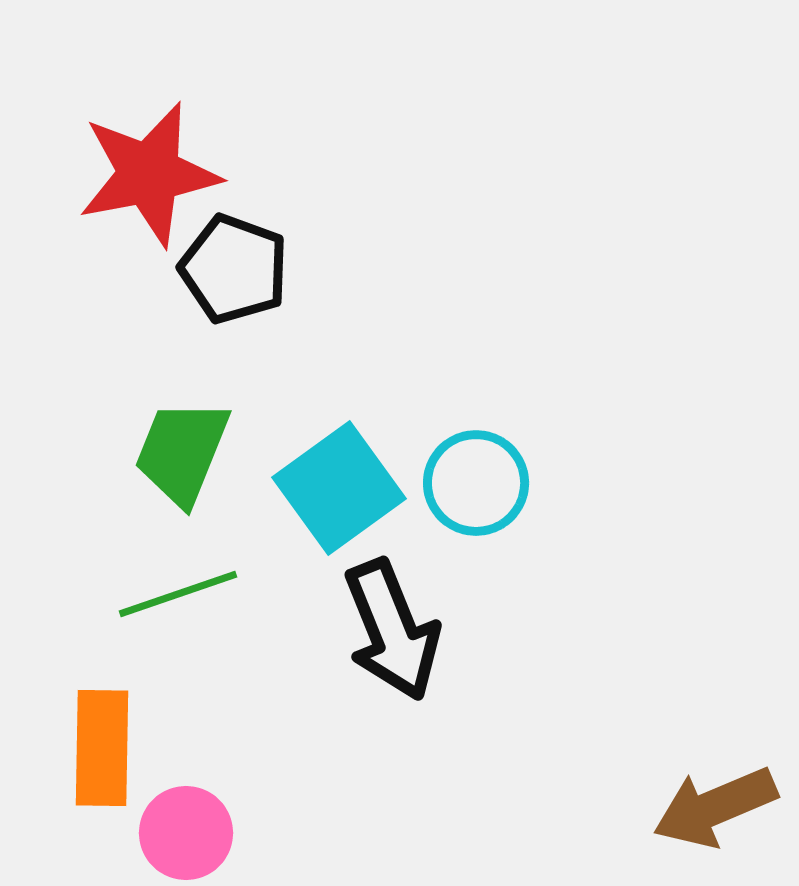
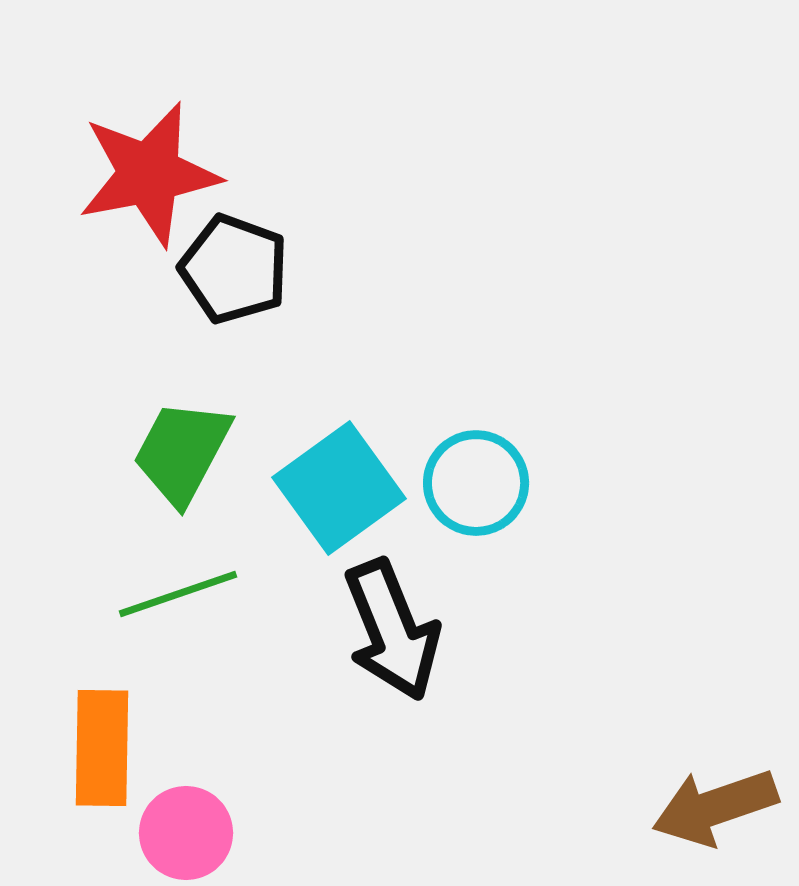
green trapezoid: rotated 6 degrees clockwise
brown arrow: rotated 4 degrees clockwise
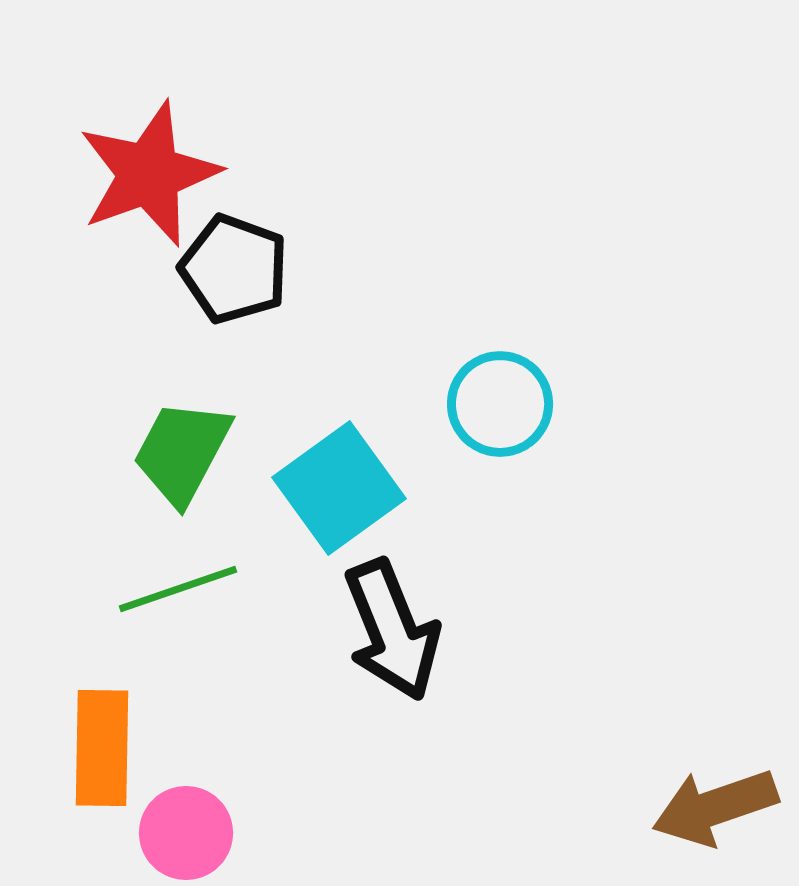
red star: rotated 9 degrees counterclockwise
cyan circle: moved 24 px right, 79 px up
green line: moved 5 px up
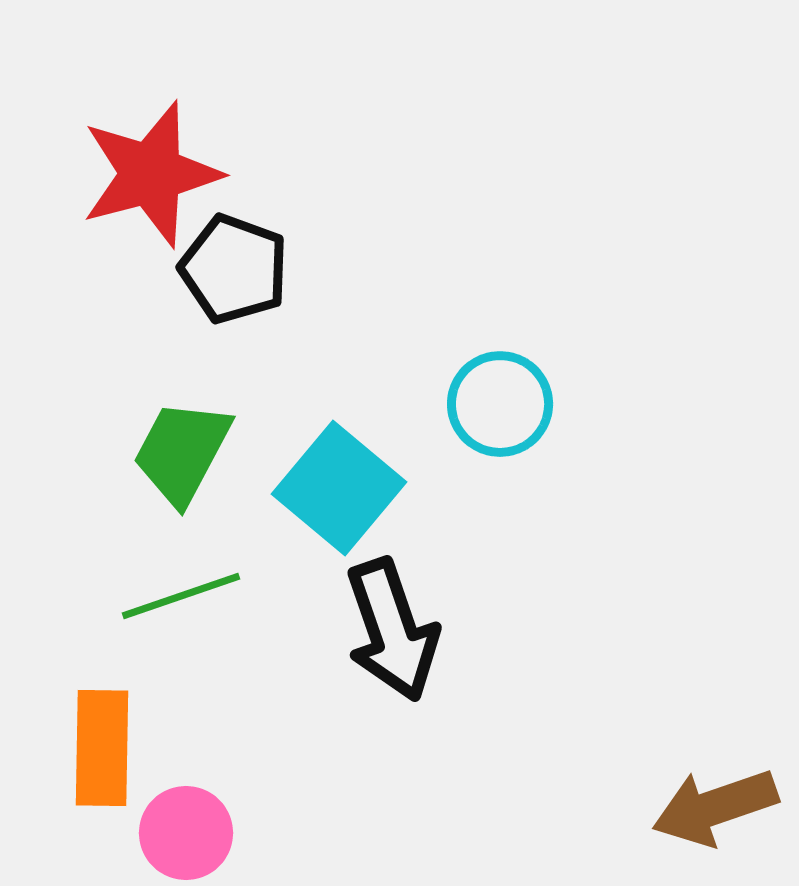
red star: moved 2 px right; rotated 5 degrees clockwise
cyan square: rotated 14 degrees counterclockwise
green line: moved 3 px right, 7 px down
black arrow: rotated 3 degrees clockwise
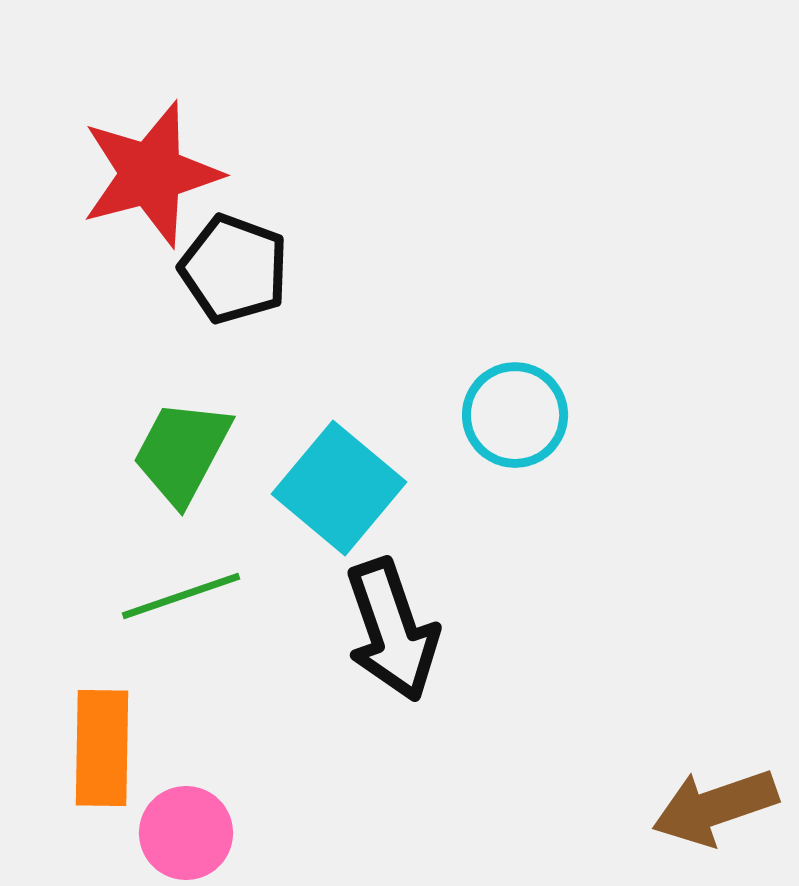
cyan circle: moved 15 px right, 11 px down
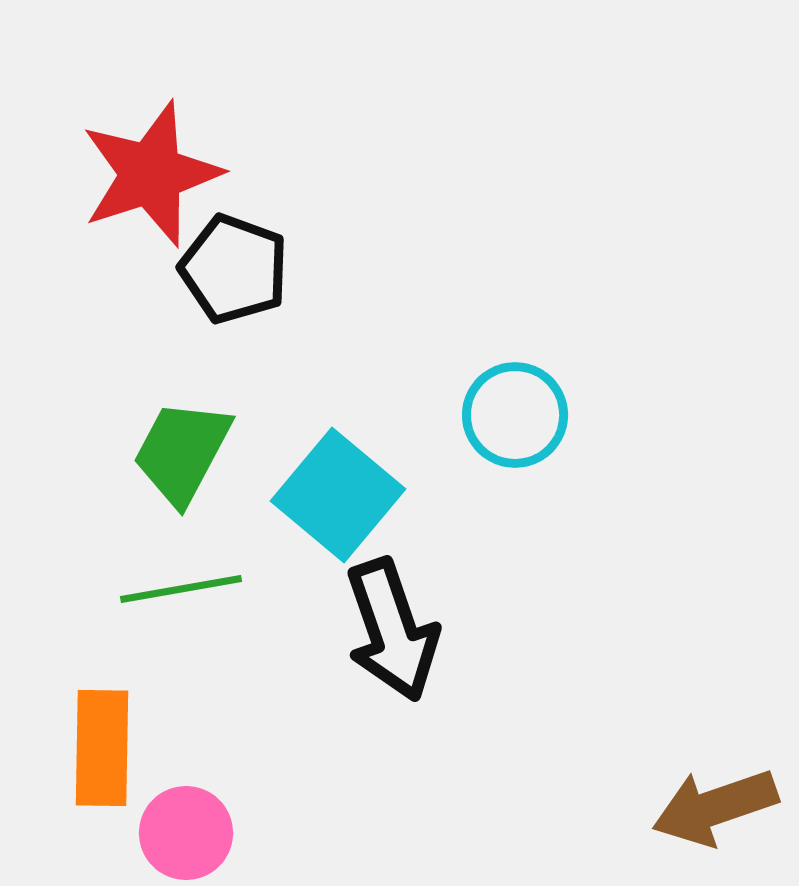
red star: rotated 3 degrees counterclockwise
cyan square: moved 1 px left, 7 px down
green line: moved 7 px up; rotated 9 degrees clockwise
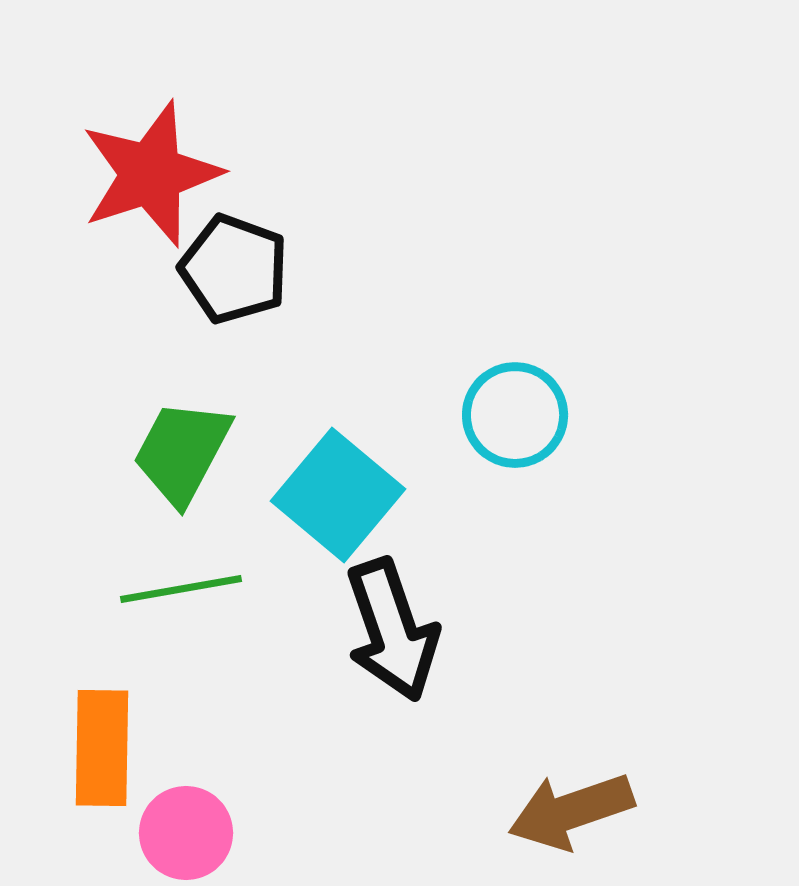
brown arrow: moved 144 px left, 4 px down
